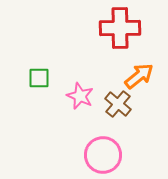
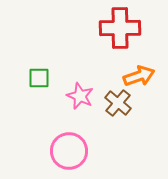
orange arrow: rotated 20 degrees clockwise
brown cross: moved 1 px up
pink circle: moved 34 px left, 4 px up
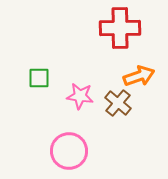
pink star: rotated 16 degrees counterclockwise
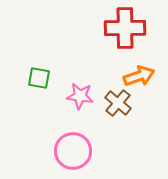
red cross: moved 5 px right
green square: rotated 10 degrees clockwise
pink circle: moved 4 px right
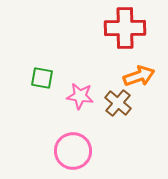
green square: moved 3 px right
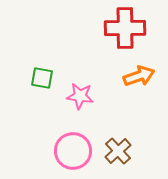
brown cross: moved 48 px down; rotated 8 degrees clockwise
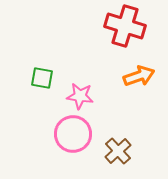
red cross: moved 2 px up; rotated 18 degrees clockwise
pink circle: moved 17 px up
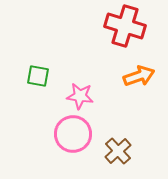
green square: moved 4 px left, 2 px up
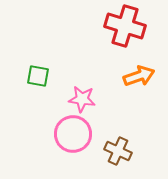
pink star: moved 2 px right, 3 px down
brown cross: rotated 24 degrees counterclockwise
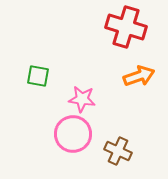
red cross: moved 1 px right, 1 px down
